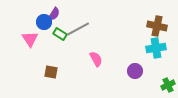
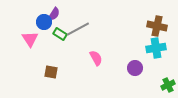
pink semicircle: moved 1 px up
purple circle: moved 3 px up
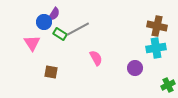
pink triangle: moved 2 px right, 4 px down
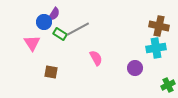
brown cross: moved 2 px right
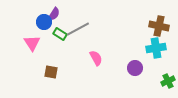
green cross: moved 4 px up
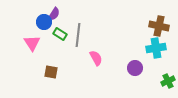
gray line: moved 6 px down; rotated 55 degrees counterclockwise
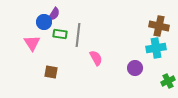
green rectangle: rotated 24 degrees counterclockwise
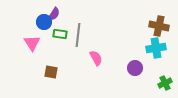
green cross: moved 3 px left, 2 px down
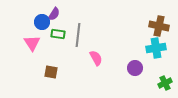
blue circle: moved 2 px left
green rectangle: moved 2 px left
